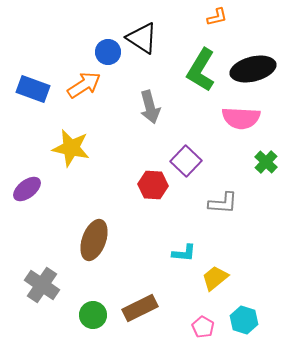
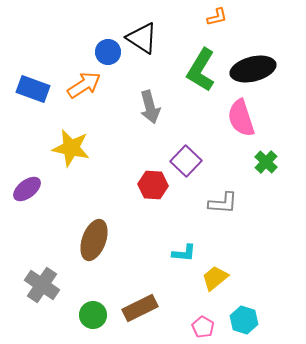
pink semicircle: rotated 69 degrees clockwise
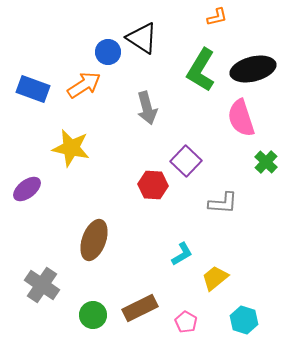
gray arrow: moved 3 px left, 1 px down
cyan L-shape: moved 2 px left, 1 px down; rotated 35 degrees counterclockwise
pink pentagon: moved 17 px left, 5 px up
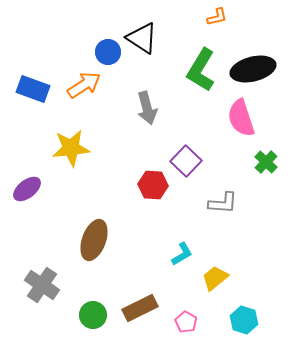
yellow star: rotated 18 degrees counterclockwise
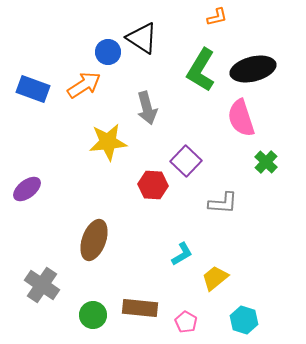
yellow star: moved 37 px right, 6 px up
brown rectangle: rotated 32 degrees clockwise
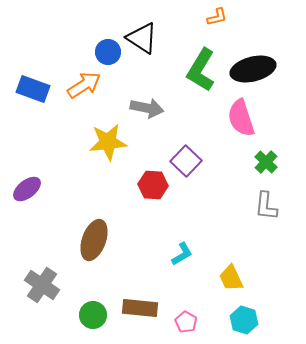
gray arrow: rotated 64 degrees counterclockwise
gray L-shape: moved 43 px right, 3 px down; rotated 92 degrees clockwise
yellow trapezoid: moved 16 px right; rotated 76 degrees counterclockwise
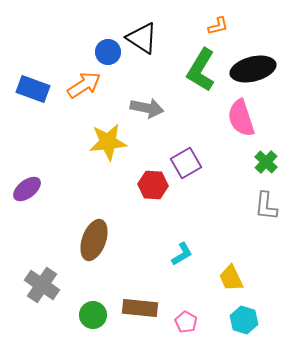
orange L-shape: moved 1 px right, 9 px down
purple square: moved 2 px down; rotated 16 degrees clockwise
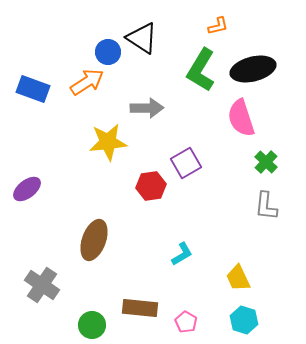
orange arrow: moved 3 px right, 3 px up
gray arrow: rotated 12 degrees counterclockwise
red hexagon: moved 2 px left, 1 px down; rotated 12 degrees counterclockwise
yellow trapezoid: moved 7 px right
green circle: moved 1 px left, 10 px down
